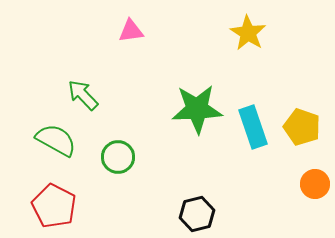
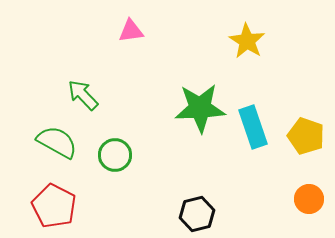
yellow star: moved 1 px left, 8 px down
green star: moved 3 px right, 1 px up
yellow pentagon: moved 4 px right, 9 px down
green semicircle: moved 1 px right, 2 px down
green circle: moved 3 px left, 2 px up
orange circle: moved 6 px left, 15 px down
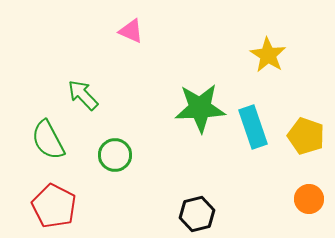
pink triangle: rotated 32 degrees clockwise
yellow star: moved 21 px right, 14 px down
green semicircle: moved 9 px left, 2 px up; rotated 147 degrees counterclockwise
